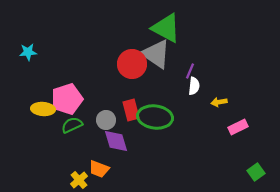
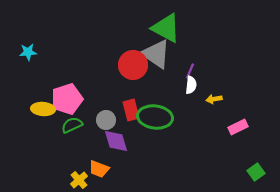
red circle: moved 1 px right, 1 px down
white semicircle: moved 3 px left, 1 px up
yellow arrow: moved 5 px left, 3 px up
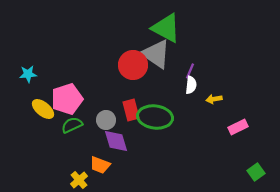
cyan star: moved 22 px down
yellow ellipse: rotated 35 degrees clockwise
orange trapezoid: moved 1 px right, 4 px up
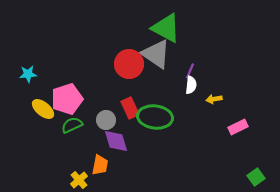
red circle: moved 4 px left, 1 px up
red rectangle: moved 1 px left, 2 px up; rotated 10 degrees counterclockwise
orange trapezoid: rotated 100 degrees counterclockwise
green square: moved 5 px down
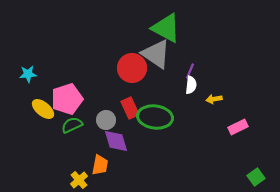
red circle: moved 3 px right, 4 px down
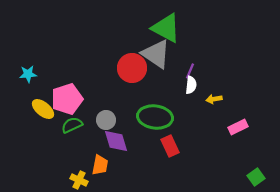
red rectangle: moved 40 px right, 38 px down
yellow cross: rotated 24 degrees counterclockwise
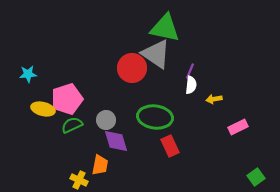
green triangle: moved 1 px left; rotated 16 degrees counterclockwise
yellow ellipse: rotated 25 degrees counterclockwise
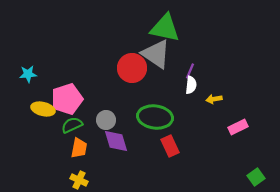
orange trapezoid: moved 21 px left, 17 px up
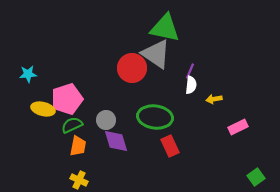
orange trapezoid: moved 1 px left, 2 px up
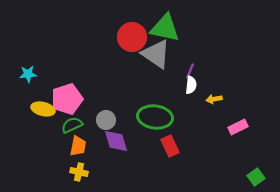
red circle: moved 31 px up
yellow cross: moved 8 px up; rotated 12 degrees counterclockwise
